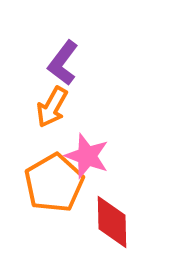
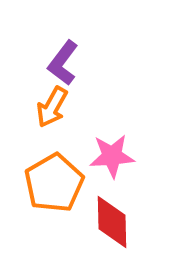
pink star: moved 25 px right; rotated 24 degrees counterclockwise
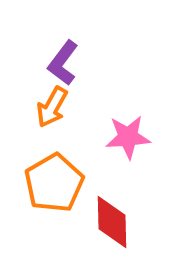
pink star: moved 16 px right, 19 px up
